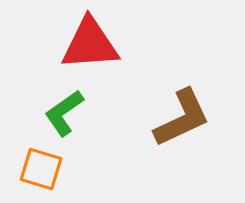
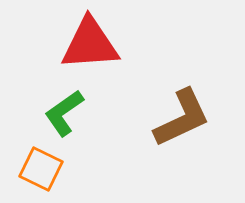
orange square: rotated 9 degrees clockwise
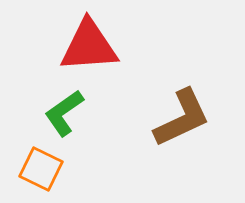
red triangle: moved 1 px left, 2 px down
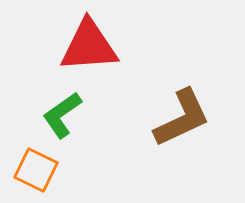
green L-shape: moved 2 px left, 2 px down
orange square: moved 5 px left, 1 px down
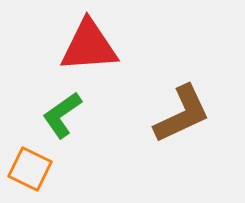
brown L-shape: moved 4 px up
orange square: moved 6 px left, 1 px up
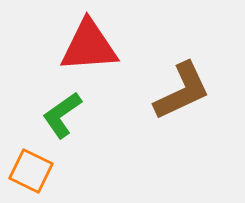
brown L-shape: moved 23 px up
orange square: moved 1 px right, 2 px down
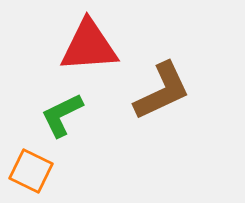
brown L-shape: moved 20 px left
green L-shape: rotated 9 degrees clockwise
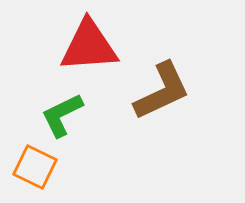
orange square: moved 4 px right, 4 px up
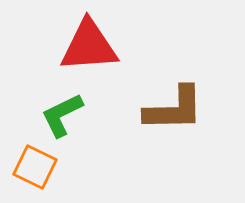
brown L-shape: moved 12 px right, 18 px down; rotated 24 degrees clockwise
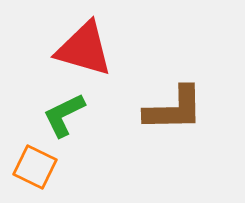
red triangle: moved 5 px left, 3 px down; rotated 20 degrees clockwise
green L-shape: moved 2 px right
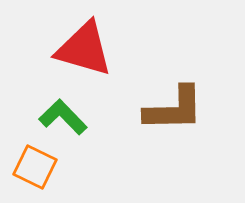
green L-shape: moved 1 px left, 2 px down; rotated 72 degrees clockwise
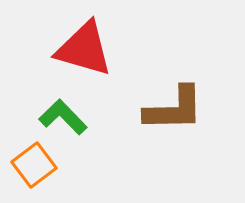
orange square: moved 1 px left, 2 px up; rotated 27 degrees clockwise
